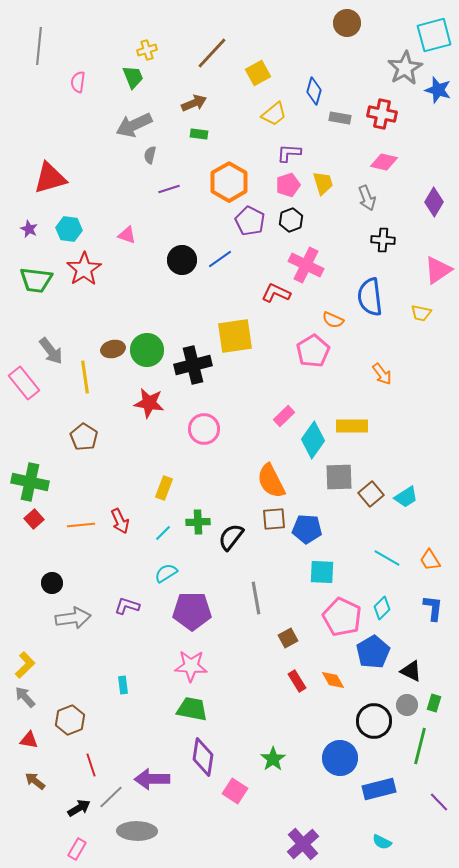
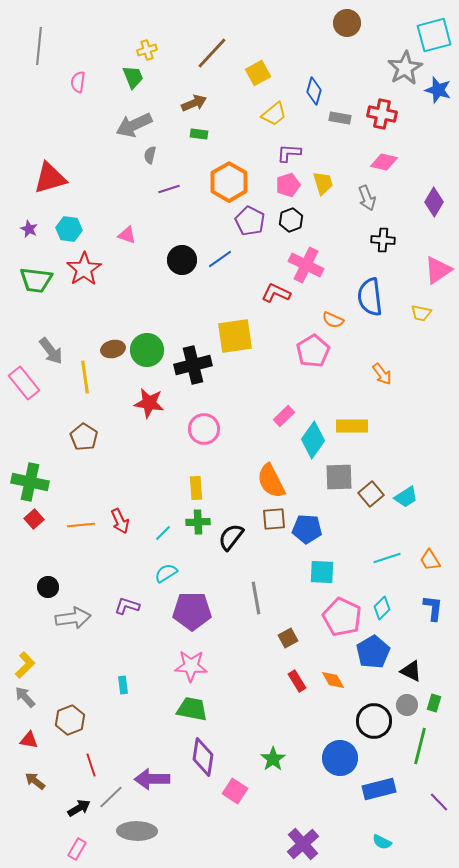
yellow rectangle at (164, 488): moved 32 px right; rotated 25 degrees counterclockwise
cyan line at (387, 558): rotated 48 degrees counterclockwise
black circle at (52, 583): moved 4 px left, 4 px down
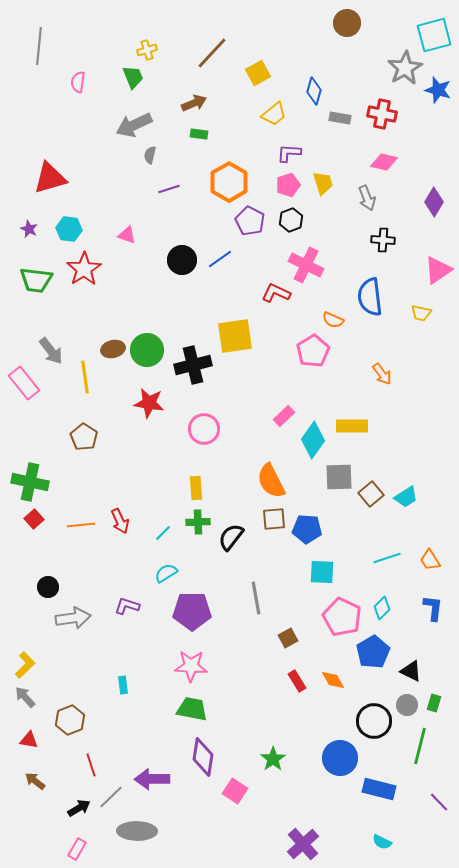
blue rectangle at (379, 789): rotated 28 degrees clockwise
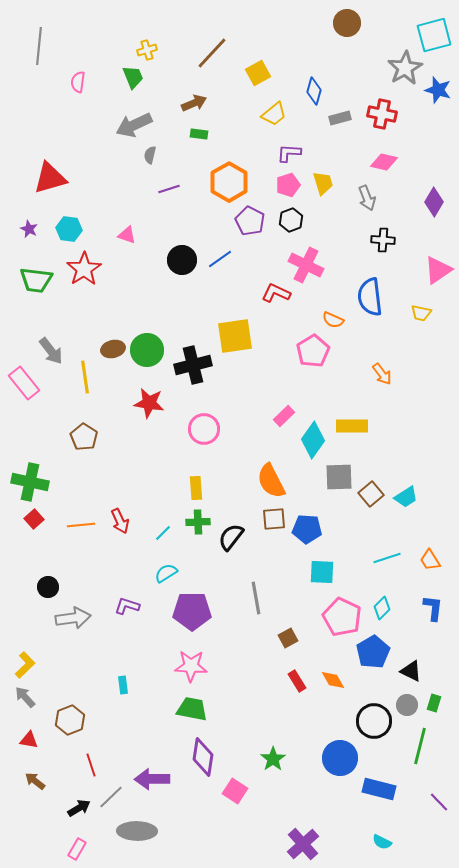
gray rectangle at (340, 118): rotated 25 degrees counterclockwise
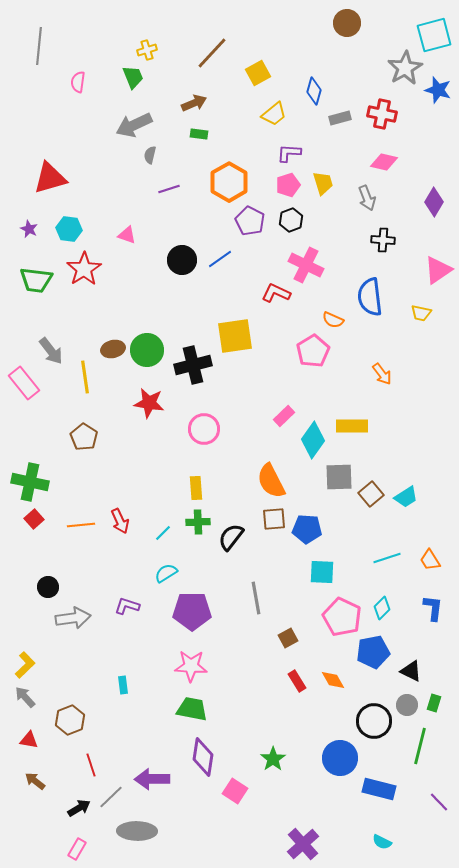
blue pentagon at (373, 652): rotated 20 degrees clockwise
